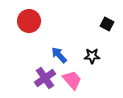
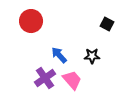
red circle: moved 2 px right
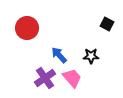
red circle: moved 4 px left, 7 px down
black star: moved 1 px left
pink trapezoid: moved 2 px up
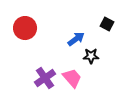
red circle: moved 2 px left
blue arrow: moved 17 px right, 16 px up; rotated 96 degrees clockwise
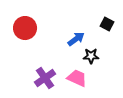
pink trapezoid: moved 5 px right; rotated 25 degrees counterclockwise
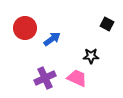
blue arrow: moved 24 px left
purple cross: rotated 10 degrees clockwise
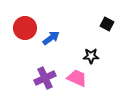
blue arrow: moved 1 px left, 1 px up
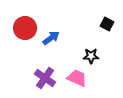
purple cross: rotated 30 degrees counterclockwise
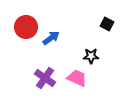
red circle: moved 1 px right, 1 px up
